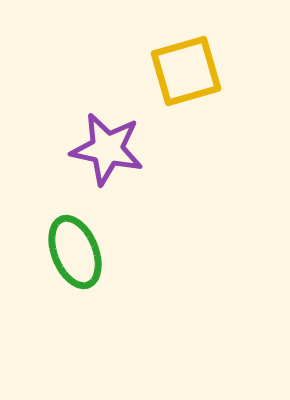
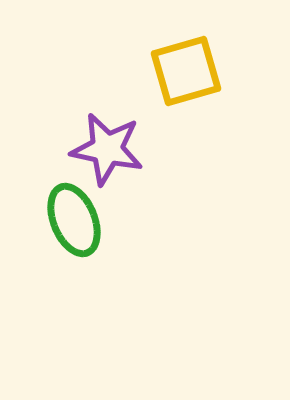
green ellipse: moved 1 px left, 32 px up
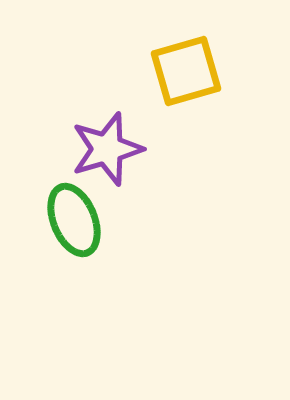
purple star: rotated 28 degrees counterclockwise
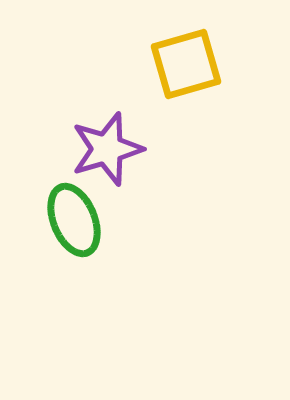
yellow square: moved 7 px up
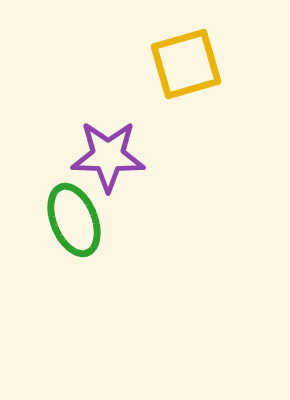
purple star: moved 1 px right, 7 px down; rotated 18 degrees clockwise
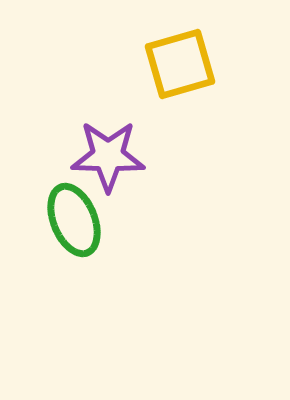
yellow square: moved 6 px left
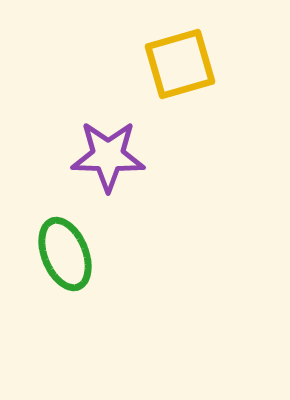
green ellipse: moved 9 px left, 34 px down
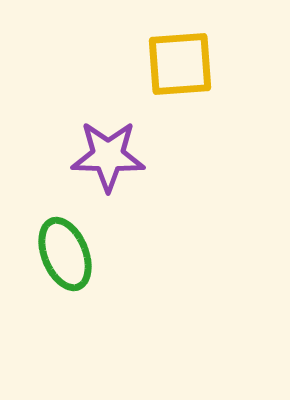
yellow square: rotated 12 degrees clockwise
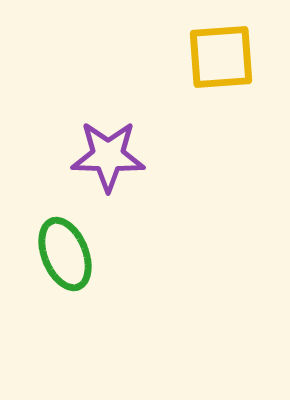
yellow square: moved 41 px right, 7 px up
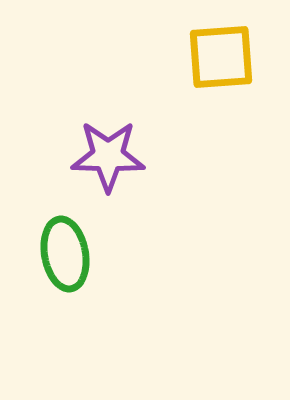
green ellipse: rotated 12 degrees clockwise
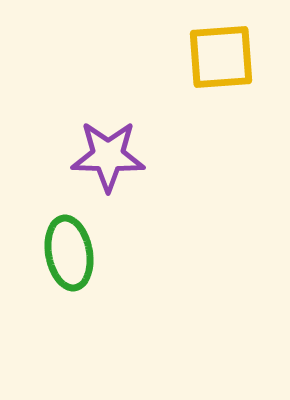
green ellipse: moved 4 px right, 1 px up
